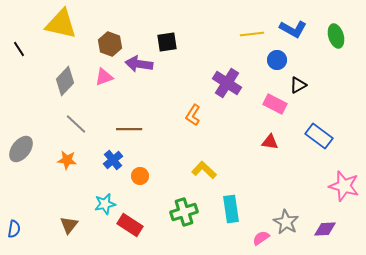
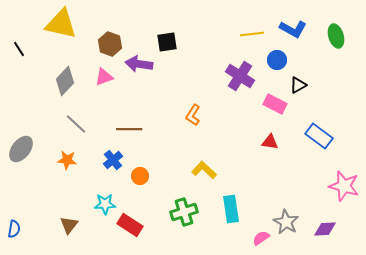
purple cross: moved 13 px right, 7 px up
cyan star: rotated 10 degrees clockwise
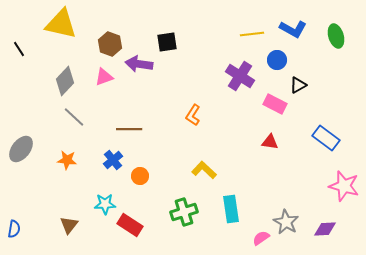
gray line: moved 2 px left, 7 px up
blue rectangle: moved 7 px right, 2 px down
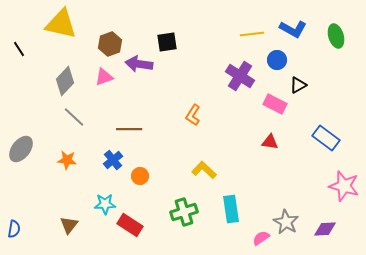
brown hexagon: rotated 20 degrees clockwise
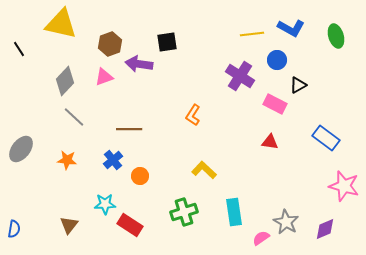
blue L-shape: moved 2 px left, 1 px up
cyan rectangle: moved 3 px right, 3 px down
purple diamond: rotated 20 degrees counterclockwise
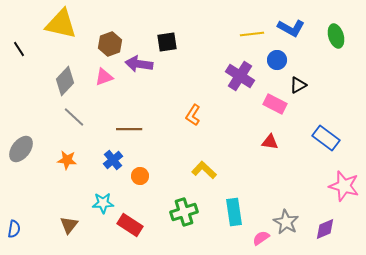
cyan star: moved 2 px left, 1 px up
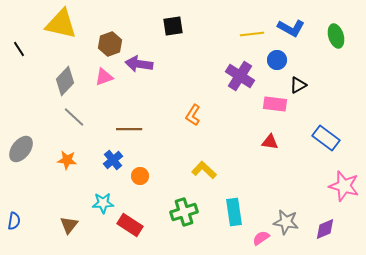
black square: moved 6 px right, 16 px up
pink rectangle: rotated 20 degrees counterclockwise
gray star: rotated 20 degrees counterclockwise
blue semicircle: moved 8 px up
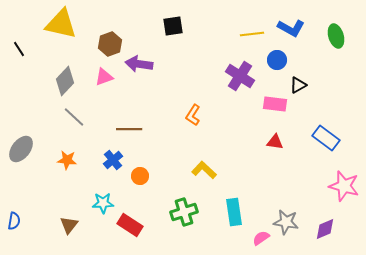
red triangle: moved 5 px right
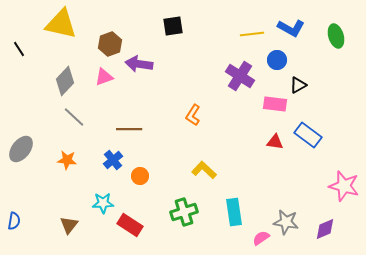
blue rectangle: moved 18 px left, 3 px up
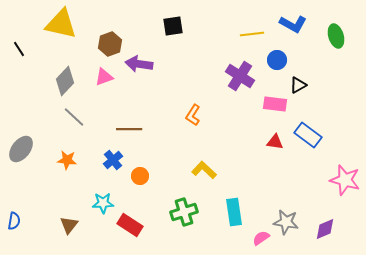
blue L-shape: moved 2 px right, 4 px up
pink star: moved 1 px right, 6 px up
